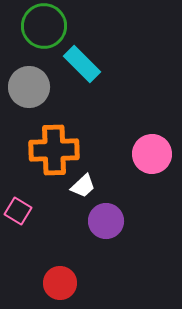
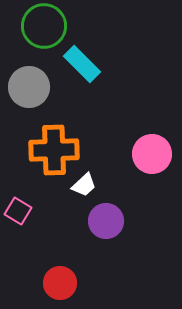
white trapezoid: moved 1 px right, 1 px up
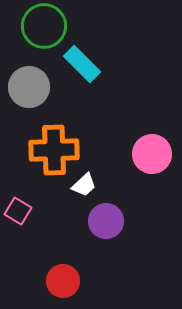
red circle: moved 3 px right, 2 px up
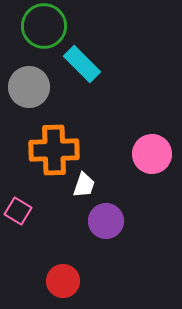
white trapezoid: rotated 28 degrees counterclockwise
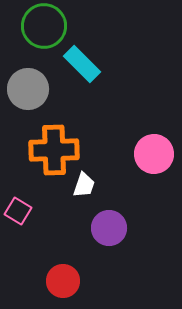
gray circle: moved 1 px left, 2 px down
pink circle: moved 2 px right
purple circle: moved 3 px right, 7 px down
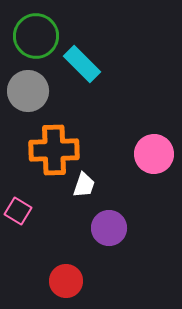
green circle: moved 8 px left, 10 px down
gray circle: moved 2 px down
red circle: moved 3 px right
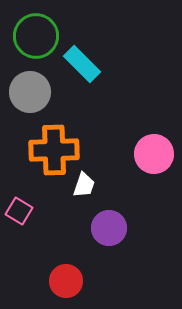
gray circle: moved 2 px right, 1 px down
pink square: moved 1 px right
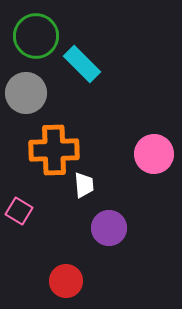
gray circle: moved 4 px left, 1 px down
white trapezoid: rotated 24 degrees counterclockwise
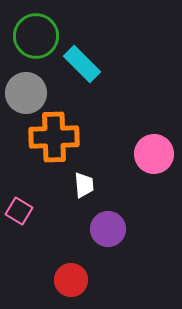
orange cross: moved 13 px up
purple circle: moved 1 px left, 1 px down
red circle: moved 5 px right, 1 px up
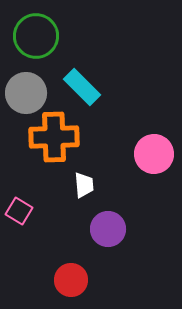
cyan rectangle: moved 23 px down
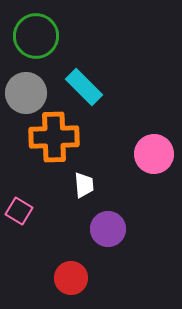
cyan rectangle: moved 2 px right
red circle: moved 2 px up
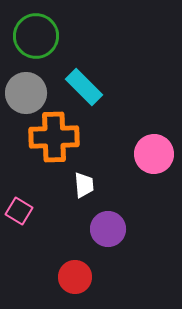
red circle: moved 4 px right, 1 px up
